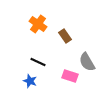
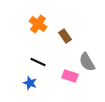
blue star: moved 2 px down
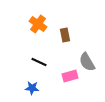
brown rectangle: moved 1 px up; rotated 24 degrees clockwise
black line: moved 1 px right
pink rectangle: rotated 35 degrees counterclockwise
blue star: moved 2 px right, 5 px down; rotated 16 degrees counterclockwise
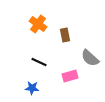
gray semicircle: moved 3 px right, 4 px up; rotated 18 degrees counterclockwise
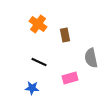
gray semicircle: moved 1 px right; rotated 36 degrees clockwise
pink rectangle: moved 2 px down
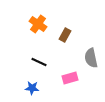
brown rectangle: rotated 40 degrees clockwise
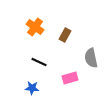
orange cross: moved 3 px left, 3 px down
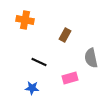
orange cross: moved 10 px left, 7 px up; rotated 24 degrees counterclockwise
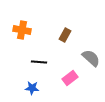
orange cross: moved 3 px left, 10 px down
gray semicircle: rotated 144 degrees clockwise
black line: rotated 21 degrees counterclockwise
pink rectangle: rotated 21 degrees counterclockwise
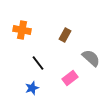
black line: moved 1 px left, 1 px down; rotated 49 degrees clockwise
blue star: rotated 24 degrees counterclockwise
